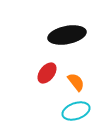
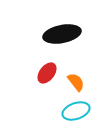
black ellipse: moved 5 px left, 1 px up
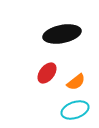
orange semicircle: rotated 90 degrees clockwise
cyan ellipse: moved 1 px left, 1 px up
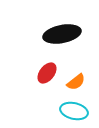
cyan ellipse: moved 1 px left, 1 px down; rotated 32 degrees clockwise
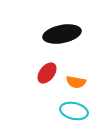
orange semicircle: rotated 48 degrees clockwise
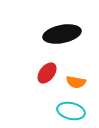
cyan ellipse: moved 3 px left
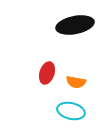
black ellipse: moved 13 px right, 9 px up
red ellipse: rotated 20 degrees counterclockwise
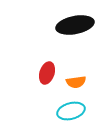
orange semicircle: rotated 18 degrees counterclockwise
cyan ellipse: rotated 28 degrees counterclockwise
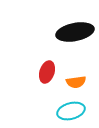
black ellipse: moved 7 px down
red ellipse: moved 1 px up
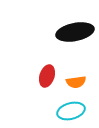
red ellipse: moved 4 px down
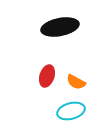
black ellipse: moved 15 px left, 5 px up
orange semicircle: rotated 36 degrees clockwise
